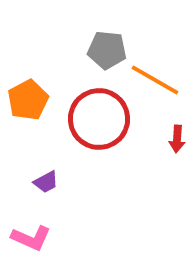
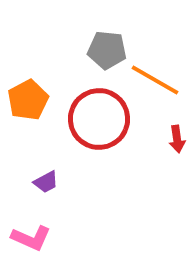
red arrow: rotated 12 degrees counterclockwise
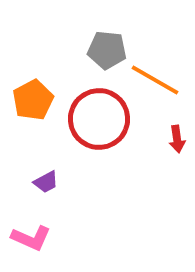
orange pentagon: moved 5 px right
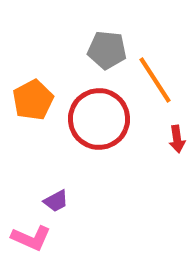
orange line: rotated 27 degrees clockwise
purple trapezoid: moved 10 px right, 19 px down
